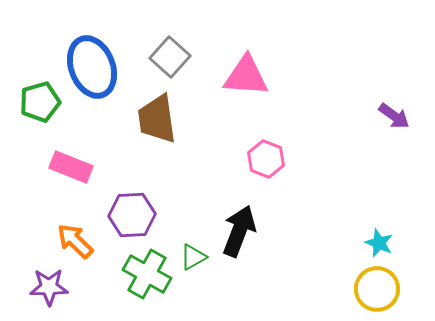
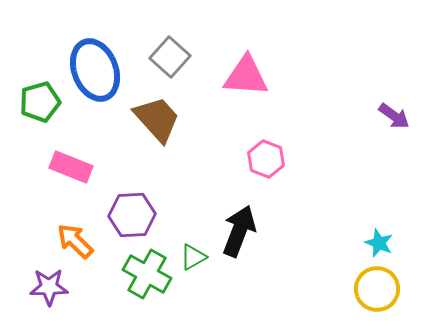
blue ellipse: moved 3 px right, 3 px down
brown trapezoid: rotated 146 degrees clockwise
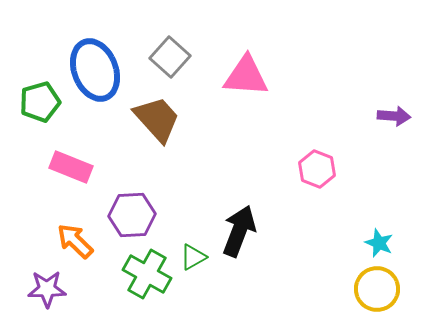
purple arrow: rotated 32 degrees counterclockwise
pink hexagon: moved 51 px right, 10 px down
purple star: moved 2 px left, 2 px down
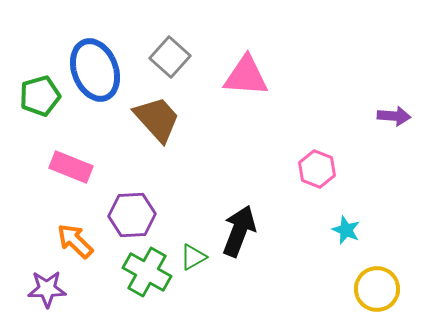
green pentagon: moved 6 px up
cyan star: moved 33 px left, 13 px up
green cross: moved 2 px up
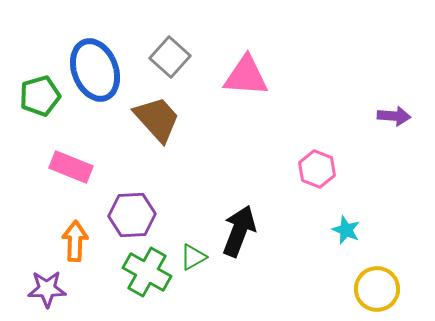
orange arrow: rotated 48 degrees clockwise
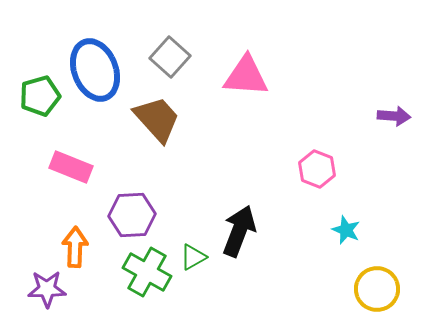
orange arrow: moved 6 px down
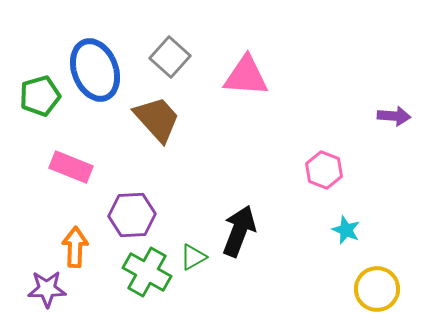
pink hexagon: moved 7 px right, 1 px down
